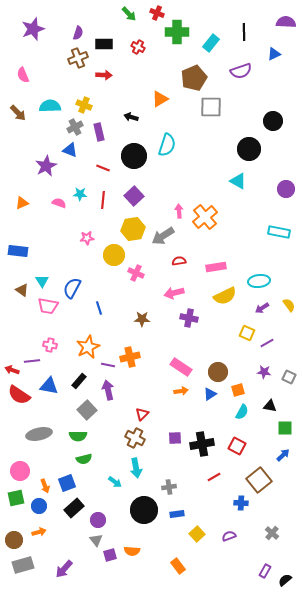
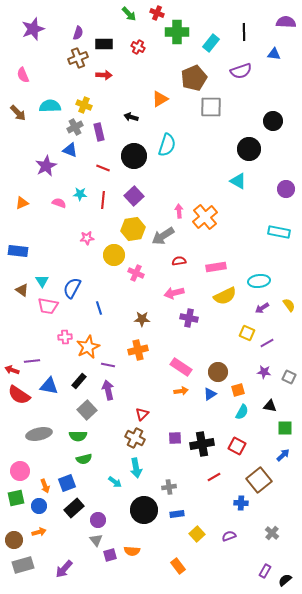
blue triangle at (274, 54): rotated 32 degrees clockwise
pink cross at (50, 345): moved 15 px right, 8 px up; rotated 16 degrees counterclockwise
orange cross at (130, 357): moved 8 px right, 7 px up
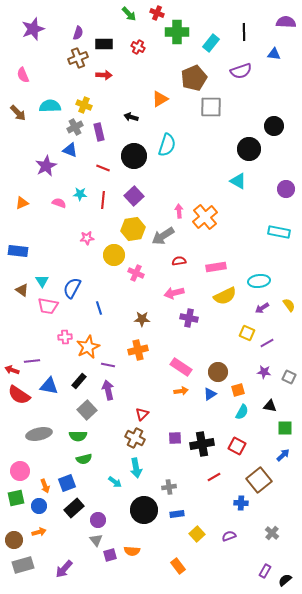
black circle at (273, 121): moved 1 px right, 5 px down
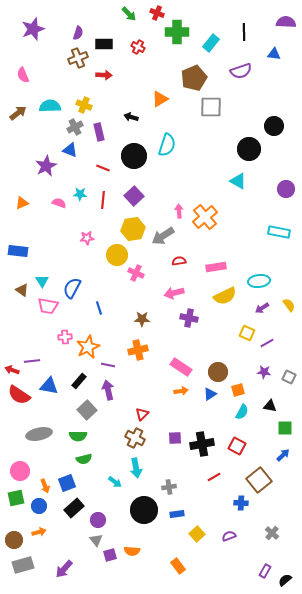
brown arrow at (18, 113): rotated 84 degrees counterclockwise
yellow circle at (114, 255): moved 3 px right
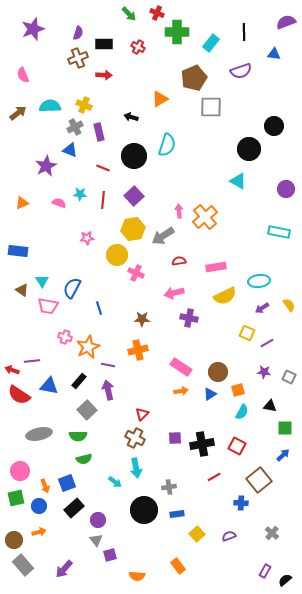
purple semicircle at (286, 22): rotated 24 degrees counterclockwise
pink cross at (65, 337): rotated 24 degrees clockwise
orange semicircle at (132, 551): moved 5 px right, 25 px down
gray rectangle at (23, 565): rotated 65 degrees clockwise
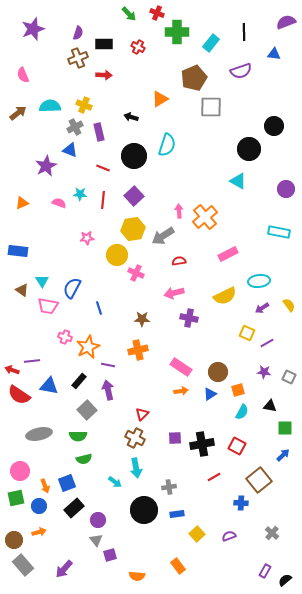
pink rectangle at (216, 267): moved 12 px right, 13 px up; rotated 18 degrees counterclockwise
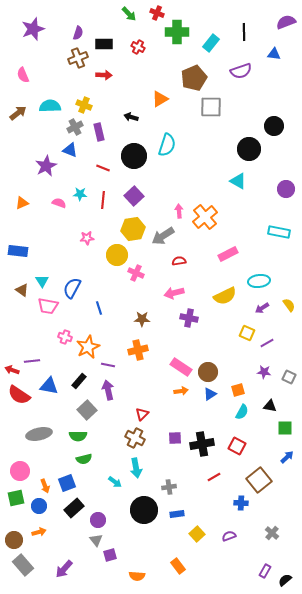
brown circle at (218, 372): moved 10 px left
blue arrow at (283, 455): moved 4 px right, 2 px down
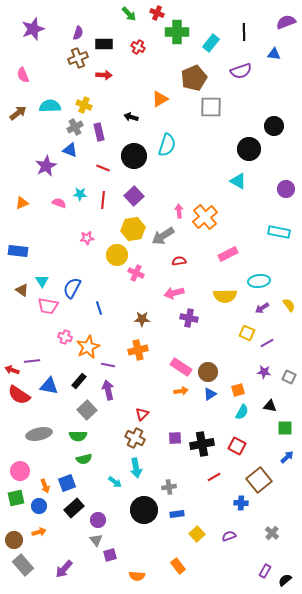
yellow semicircle at (225, 296): rotated 25 degrees clockwise
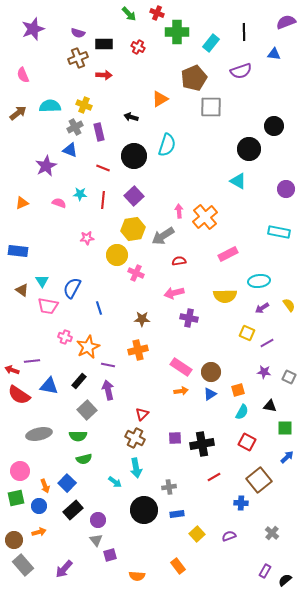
purple semicircle at (78, 33): rotated 88 degrees clockwise
brown circle at (208, 372): moved 3 px right
red square at (237, 446): moved 10 px right, 4 px up
blue square at (67, 483): rotated 24 degrees counterclockwise
black rectangle at (74, 508): moved 1 px left, 2 px down
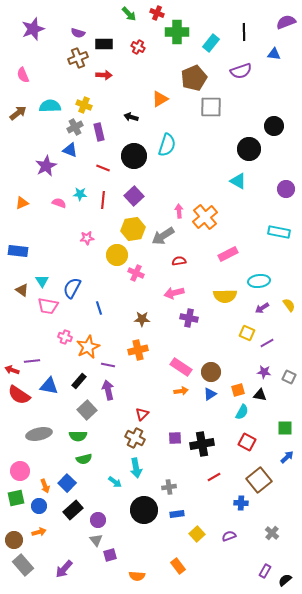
black triangle at (270, 406): moved 10 px left, 11 px up
